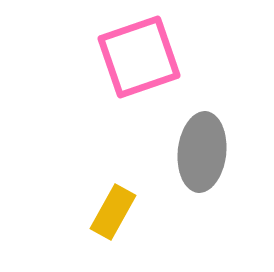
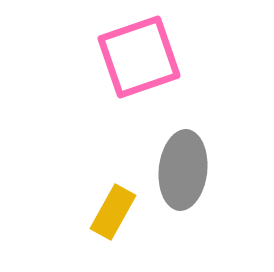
gray ellipse: moved 19 px left, 18 px down
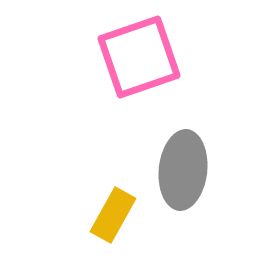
yellow rectangle: moved 3 px down
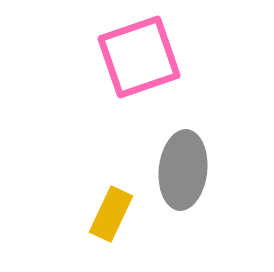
yellow rectangle: moved 2 px left, 1 px up; rotated 4 degrees counterclockwise
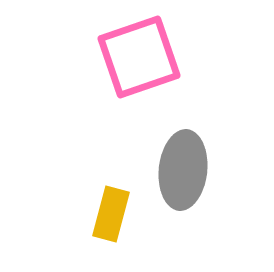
yellow rectangle: rotated 10 degrees counterclockwise
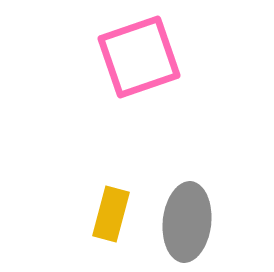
gray ellipse: moved 4 px right, 52 px down
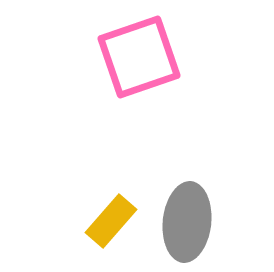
yellow rectangle: moved 7 px down; rotated 26 degrees clockwise
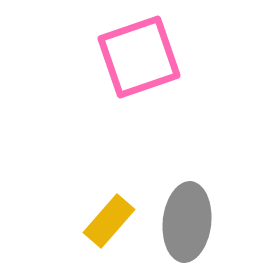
yellow rectangle: moved 2 px left
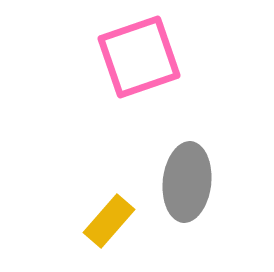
gray ellipse: moved 40 px up
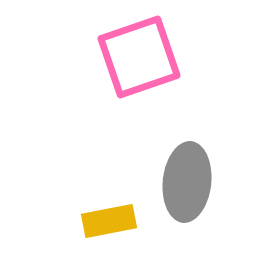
yellow rectangle: rotated 38 degrees clockwise
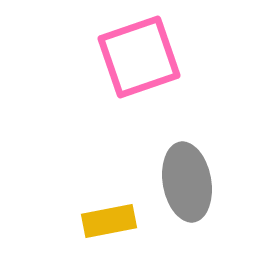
gray ellipse: rotated 16 degrees counterclockwise
